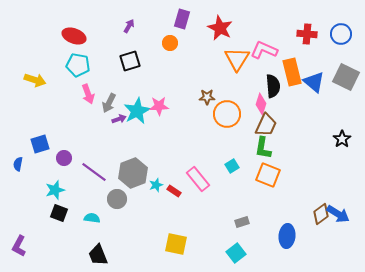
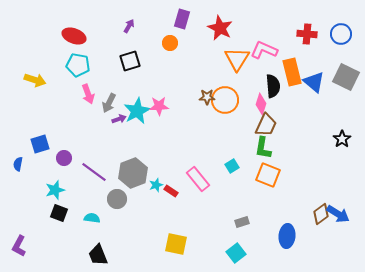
orange circle at (227, 114): moved 2 px left, 14 px up
red rectangle at (174, 191): moved 3 px left
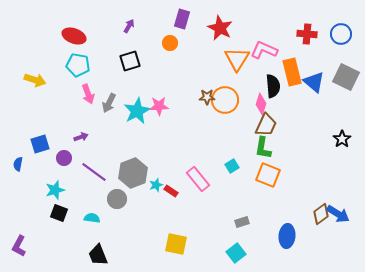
purple arrow at (119, 119): moved 38 px left, 18 px down
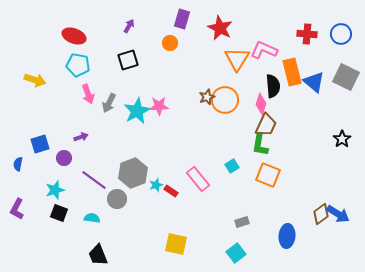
black square at (130, 61): moved 2 px left, 1 px up
brown star at (207, 97): rotated 21 degrees counterclockwise
green L-shape at (263, 148): moved 3 px left, 3 px up
purple line at (94, 172): moved 8 px down
purple L-shape at (19, 246): moved 2 px left, 37 px up
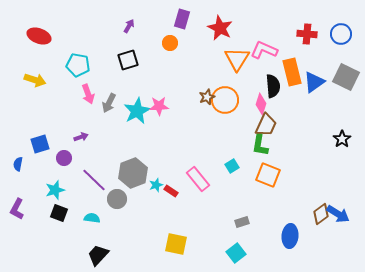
red ellipse at (74, 36): moved 35 px left
blue triangle at (314, 82): rotated 45 degrees clockwise
purple line at (94, 180): rotated 8 degrees clockwise
blue ellipse at (287, 236): moved 3 px right
black trapezoid at (98, 255): rotated 65 degrees clockwise
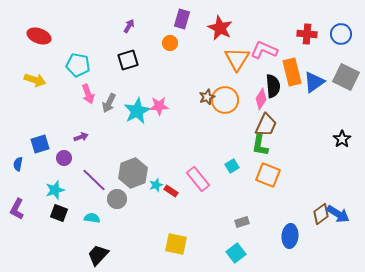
pink diamond at (261, 104): moved 5 px up; rotated 15 degrees clockwise
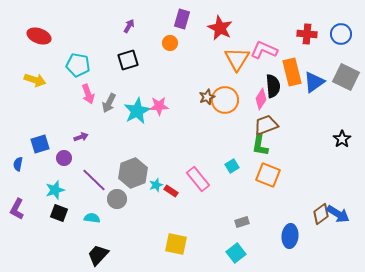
brown trapezoid at (266, 125): rotated 135 degrees counterclockwise
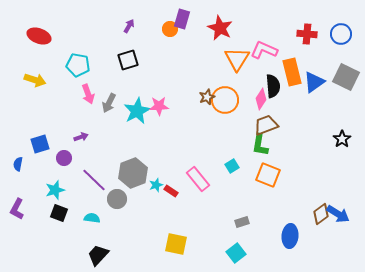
orange circle at (170, 43): moved 14 px up
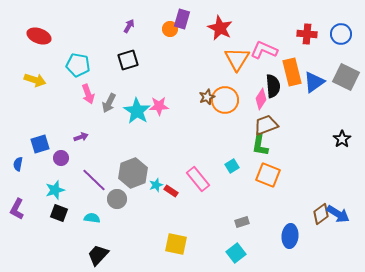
cyan star at (137, 111): rotated 12 degrees counterclockwise
purple circle at (64, 158): moved 3 px left
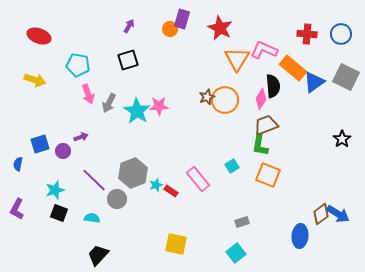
orange rectangle at (292, 72): moved 1 px right, 4 px up; rotated 36 degrees counterclockwise
purple circle at (61, 158): moved 2 px right, 7 px up
blue ellipse at (290, 236): moved 10 px right
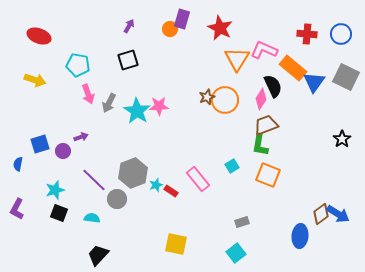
blue triangle at (314, 82): rotated 20 degrees counterclockwise
black semicircle at (273, 86): rotated 20 degrees counterclockwise
